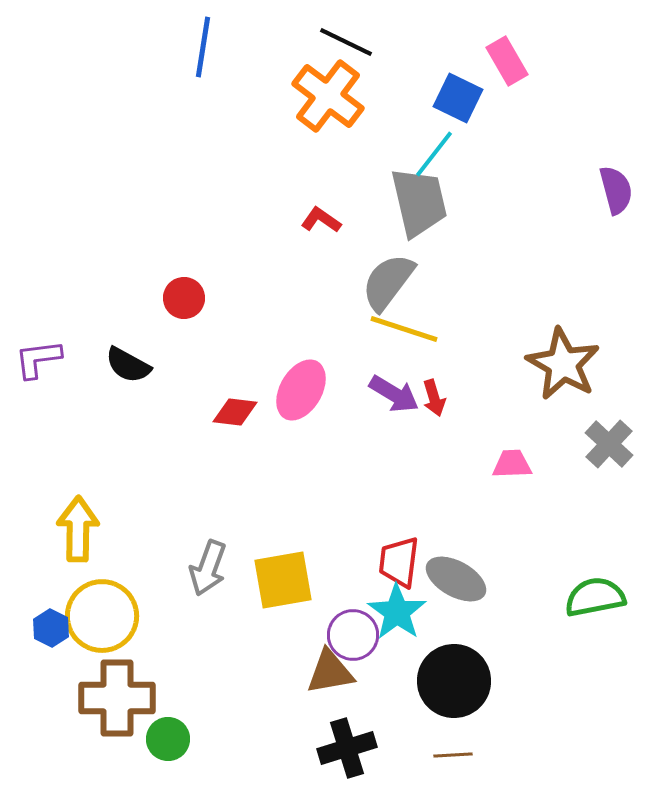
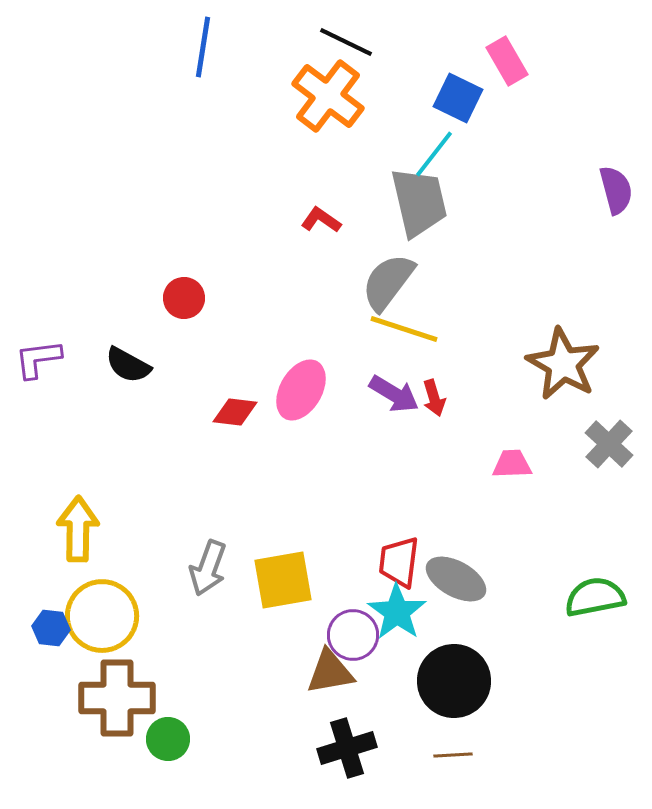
blue hexagon: rotated 21 degrees counterclockwise
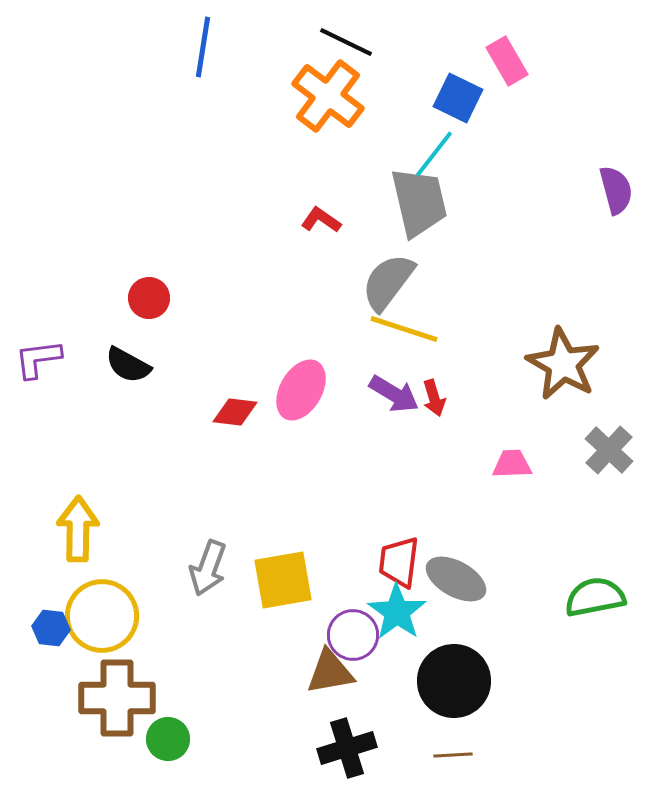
red circle: moved 35 px left
gray cross: moved 6 px down
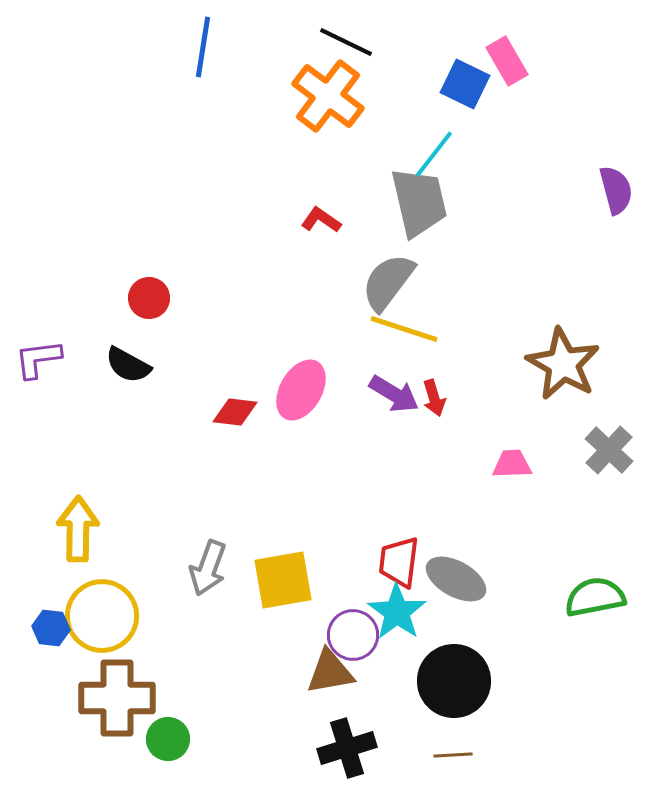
blue square: moved 7 px right, 14 px up
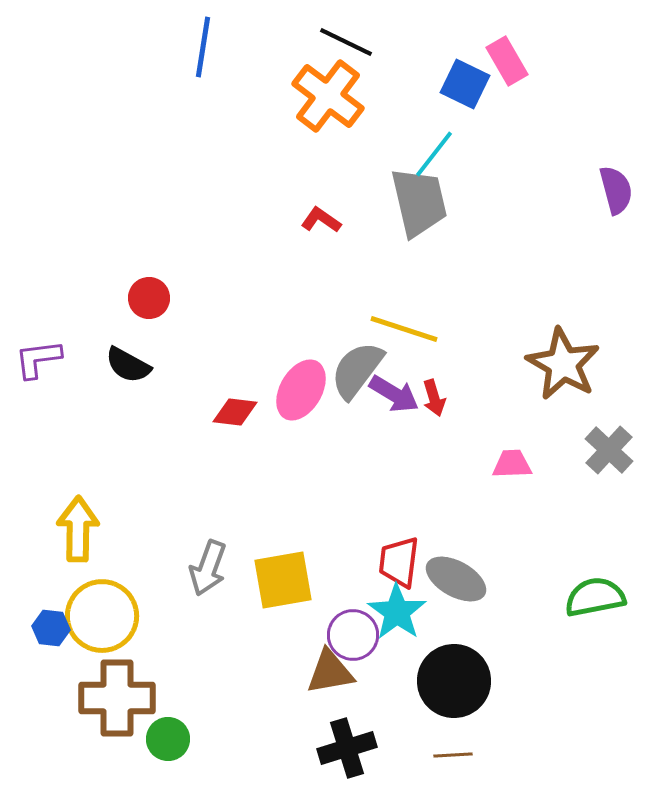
gray semicircle: moved 31 px left, 88 px down
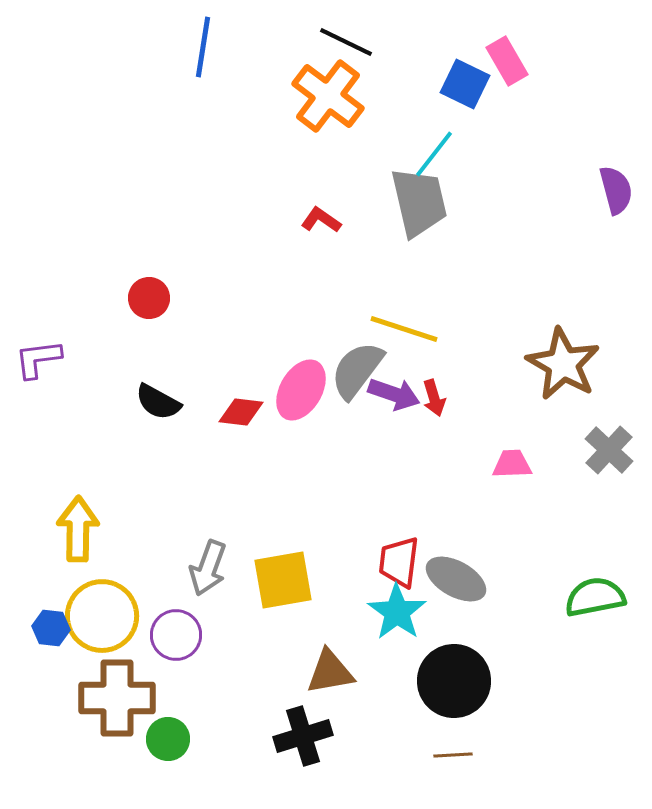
black semicircle: moved 30 px right, 37 px down
purple arrow: rotated 12 degrees counterclockwise
red diamond: moved 6 px right
purple circle: moved 177 px left
black cross: moved 44 px left, 12 px up
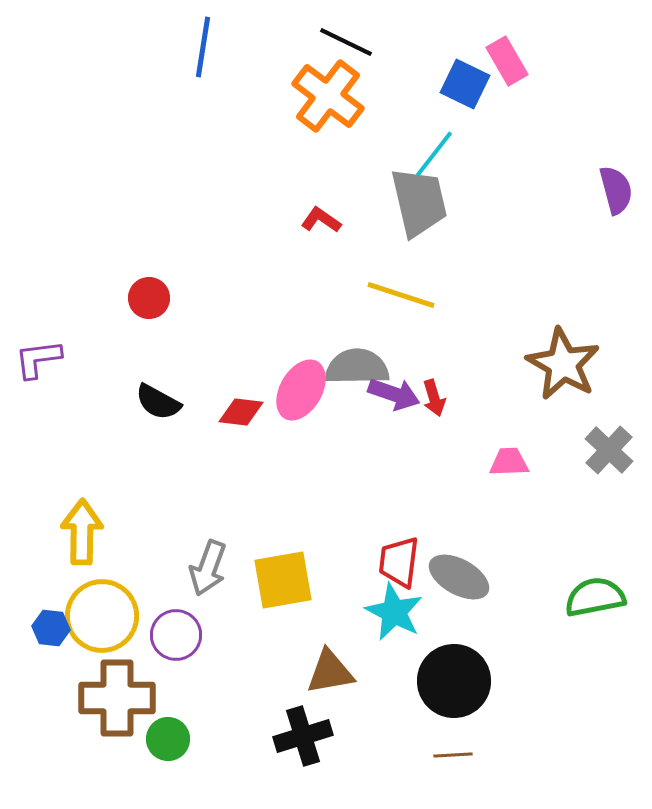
yellow line: moved 3 px left, 34 px up
gray semicircle: moved 3 px up; rotated 52 degrees clockwise
pink trapezoid: moved 3 px left, 2 px up
yellow arrow: moved 4 px right, 3 px down
gray ellipse: moved 3 px right, 2 px up
cyan star: moved 3 px left; rotated 8 degrees counterclockwise
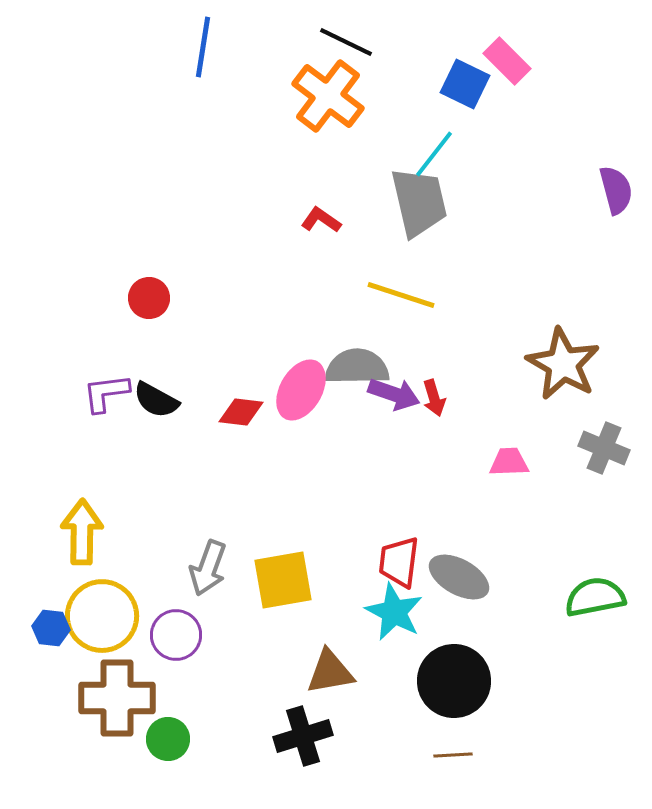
pink rectangle: rotated 15 degrees counterclockwise
purple L-shape: moved 68 px right, 34 px down
black semicircle: moved 2 px left, 2 px up
gray cross: moved 5 px left, 2 px up; rotated 21 degrees counterclockwise
